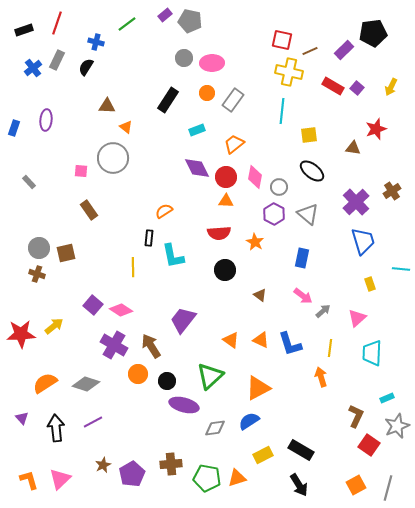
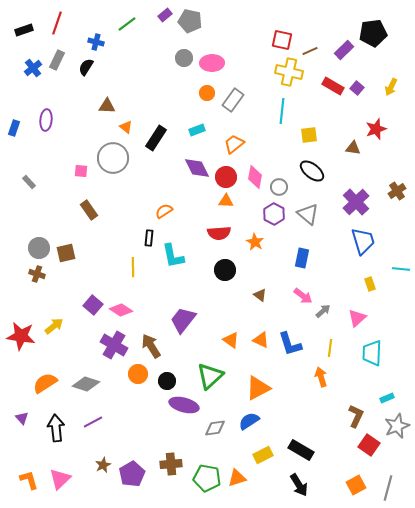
black rectangle at (168, 100): moved 12 px left, 38 px down
brown cross at (392, 191): moved 5 px right
red star at (21, 334): moved 2 px down; rotated 12 degrees clockwise
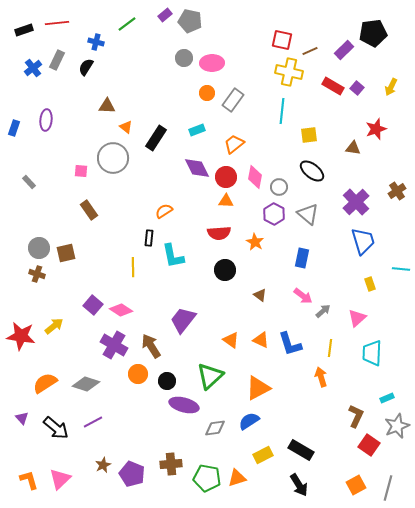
red line at (57, 23): rotated 65 degrees clockwise
black arrow at (56, 428): rotated 136 degrees clockwise
purple pentagon at (132, 474): rotated 20 degrees counterclockwise
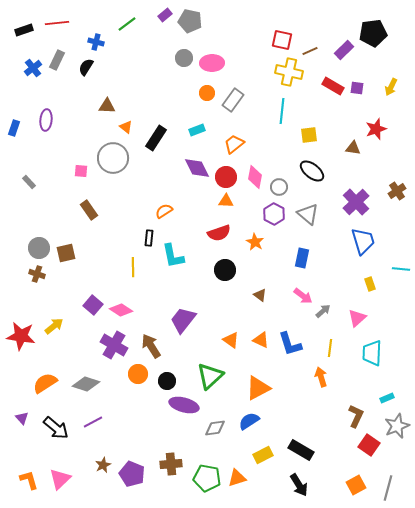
purple square at (357, 88): rotated 32 degrees counterclockwise
red semicircle at (219, 233): rotated 15 degrees counterclockwise
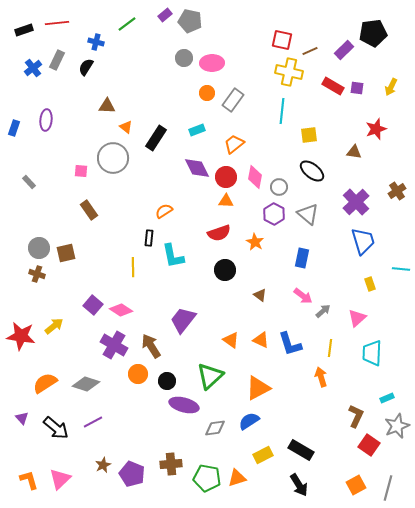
brown triangle at (353, 148): moved 1 px right, 4 px down
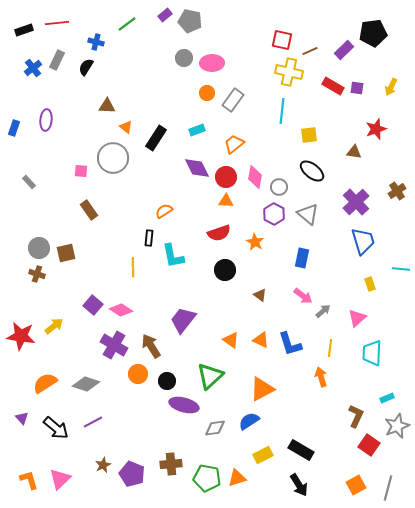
orange triangle at (258, 388): moved 4 px right, 1 px down
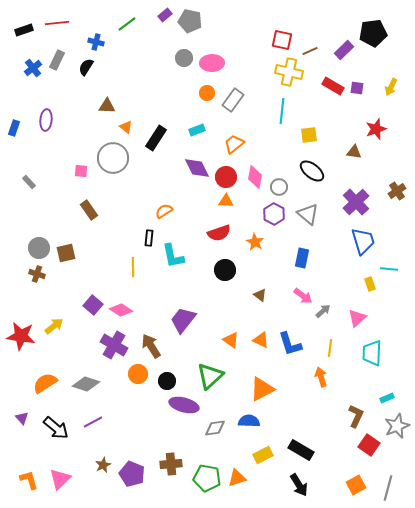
cyan line at (401, 269): moved 12 px left
blue semicircle at (249, 421): rotated 35 degrees clockwise
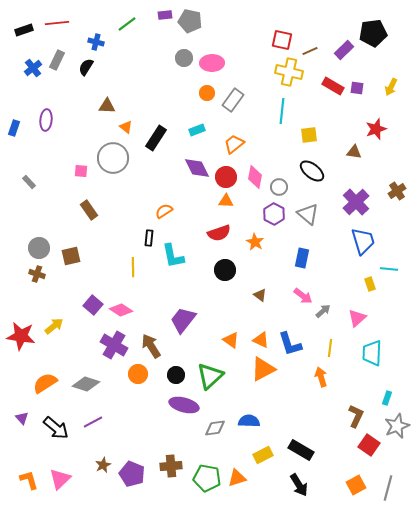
purple rectangle at (165, 15): rotated 32 degrees clockwise
brown square at (66, 253): moved 5 px right, 3 px down
black circle at (167, 381): moved 9 px right, 6 px up
orange triangle at (262, 389): moved 1 px right, 20 px up
cyan rectangle at (387, 398): rotated 48 degrees counterclockwise
brown cross at (171, 464): moved 2 px down
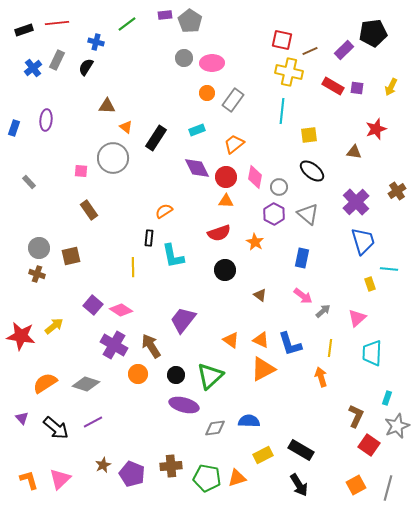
gray pentagon at (190, 21): rotated 20 degrees clockwise
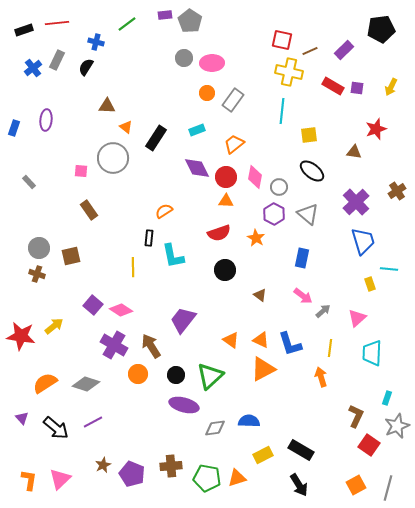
black pentagon at (373, 33): moved 8 px right, 4 px up
orange star at (255, 242): moved 1 px right, 4 px up
orange L-shape at (29, 480): rotated 25 degrees clockwise
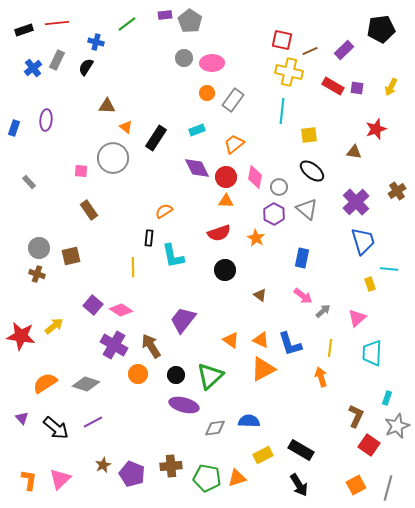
gray triangle at (308, 214): moved 1 px left, 5 px up
